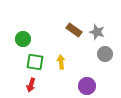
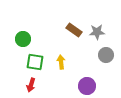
gray star: rotated 21 degrees counterclockwise
gray circle: moved 1 px right, 1 px down
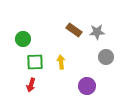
gray circle: moved 2 px down
green square: rotated 12 degrees counterclockwise
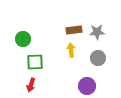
brown rectangle: rotated 42 degrees counterclockwise
gray circle: moved 8 px left, 1 px down
yellow arrow: moved 10 px right, 12 px up
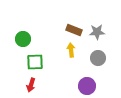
brown rectangle: rotated 28 degrees clockwise
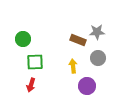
brown rectangle: moved 4 px right, 10 px down
yellow arrow: moved 2 px right, 16 px down
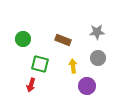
brown rectangle: moved 15 px left
green square: moved 5 px right, 2 px down; rotated 18 degrees clockwise
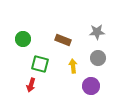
purple circle: moved 4 px right
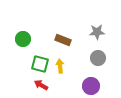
yellow arrow: moved 13 px left
red arrow: moved 10 px right; rotated 104 degrees clockwise
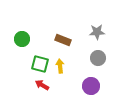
green circle: moved 1 px left
red arrow: moved 1 px right
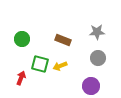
yellow arrow: rotated 104 degrees counterclockwise
red arrow: moved 21 px left, 7 px up; rotated 80 degrees clockwise
